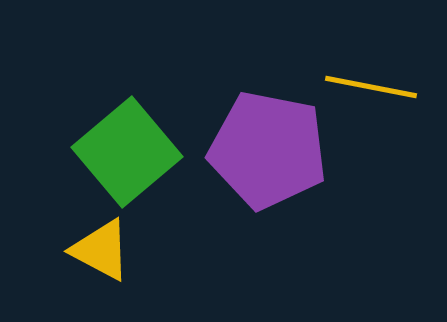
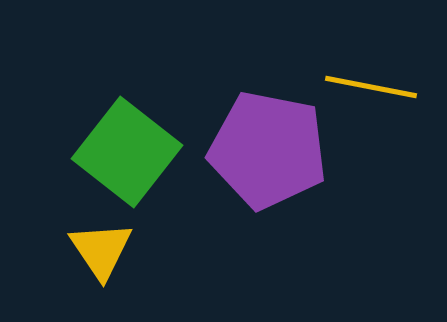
green square: rotated 12 degrees counterclockwise
yellow triangle: rotated 28 degrees clockwise
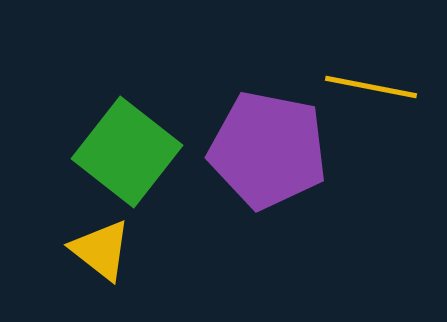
yellow triangle: rotated 18 degrees counterclockwise
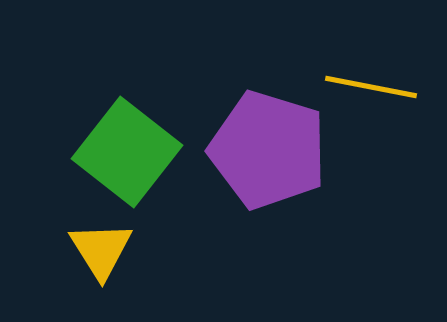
purple pentagon: rotated 6 degrees clockwise
yellow triangle: rotated 20 degrees clockwise
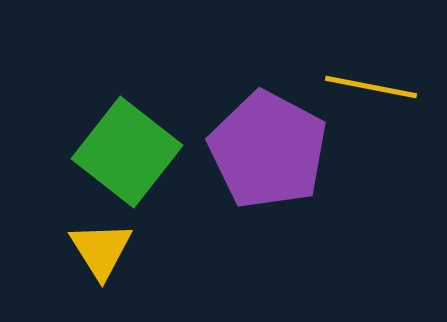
purple pentagon: rotated 11 degrees clockwise
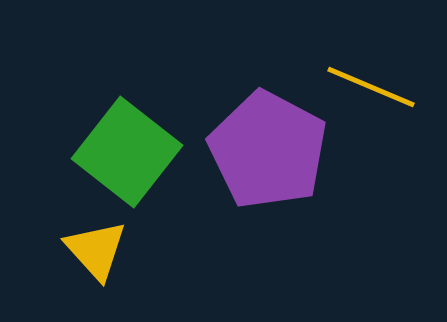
yellow line: rotated 12 degrees clockwise
yellow triangle: moved 5 px left; rotated 10 degrees counterclockwise
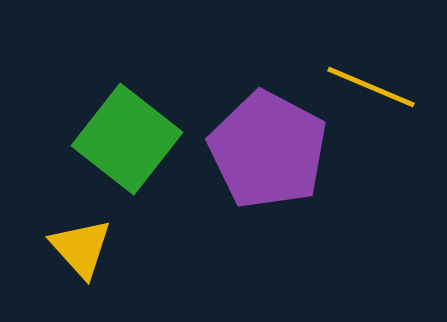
green square: moved 13 px up
yellow triangle: moved 15 px left, 2 px up
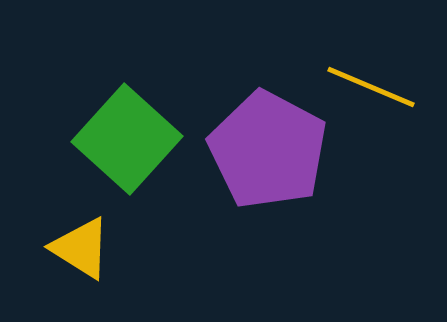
green square: rotated 4 degrees clockwise
yellow triangle: rotated 16 degrees counterclockwise
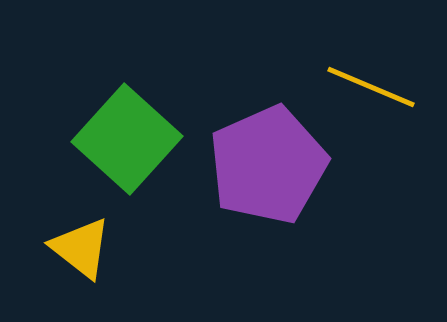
purple pentagon: moved 15 px down; rotated 20 degrees clockwise
yellow triangle: rotated 6 degrees clockwise
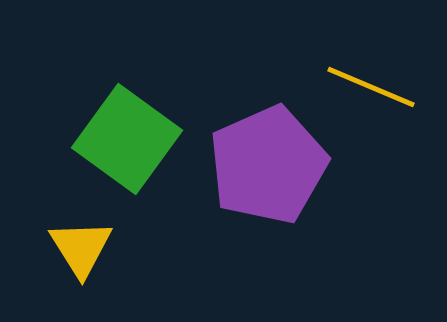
green square: rotated 6 degrees counterclockwise
yellow triangle: rotated 20 degrees clockwise
